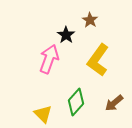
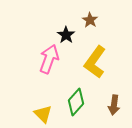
yellow L-shape: moved 3 px left, 2 px down
brown arrow: moved 2 px down; rotated 42 degrees counterclockwise
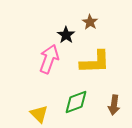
brown star: moved 2 px down
yellow L-shape: rotated 128 degrees counterclockwise
green diamond: rotated 28 degrees clockwise
yellow triangle: moved 4 px left
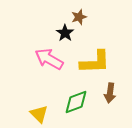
brown star: moved 11 px left, 5 px up; rotated 21 degrees clockwise
black star: moved 1 px left, 2 px up
pink arrow: rotated 80 degrees counterclockwise
brown arrow: moved 4 px left, 12 px up
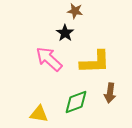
brown star: moved 4 px left, 6 px up; rotated 28 degrees clockwise
pink arrow: rotated 12 degrees clockwise
yellow triangle: rotated 36 degrees counterclockwise
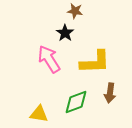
pink arrow: rotated 16 degrees clockwise
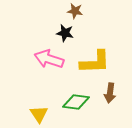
black star: rotated 24 degrees counterclockwise
pink arrow: rotated 40 degrees counterclockwise
green diamond: rotated 28 degrees clockwise
yellow triangle: rotated 48 degrees clockwise
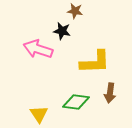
black star: moved 3 px left, 2 px up
pink arrow: moved 11 px left, 10 px up
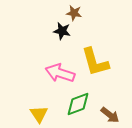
brown star: moved 1 px left, 2 px down
pink arrow: moved 22 px right, 24 px down
yellow L-shape: rotated 76 degrees clockwise
brown arrow: moved 22 px down; rotated 60 degrees counterclockwise
green diamond: moved 2 px right, 2 px down; rotated 28 degrees counterclockwise
